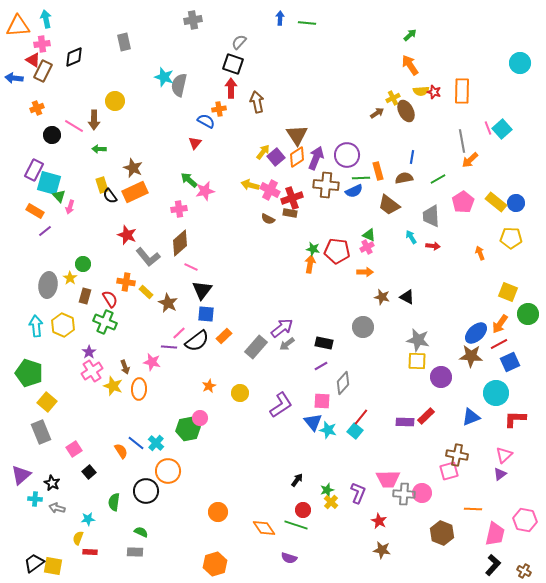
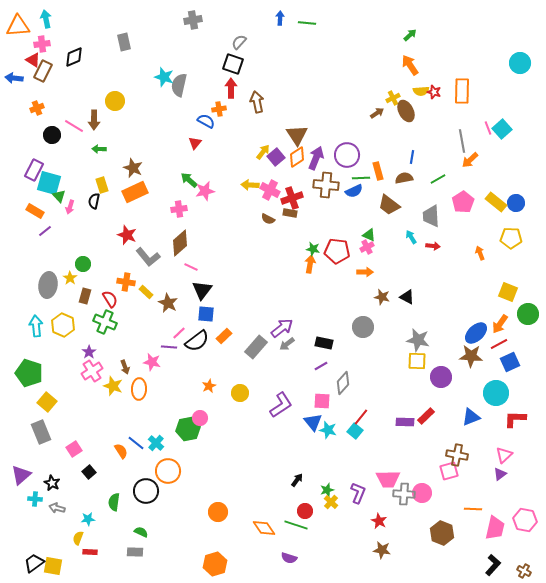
yellow arrow at (250, 185): rotated 12 degrees counterclockwise
black semicircle at (110, 196): moved 16 px left, 5 px down; rotated 49 degrees clockwise
red circle at (303, 510): moved 2 px right, 1 px down
pink trapezoid at (495, 534): moved 6 px up
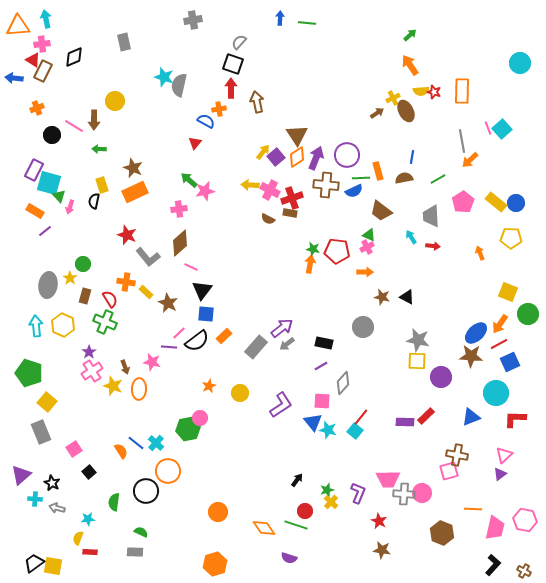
brown trapezoid at (389, 205): moved 8 px left, 6 px down
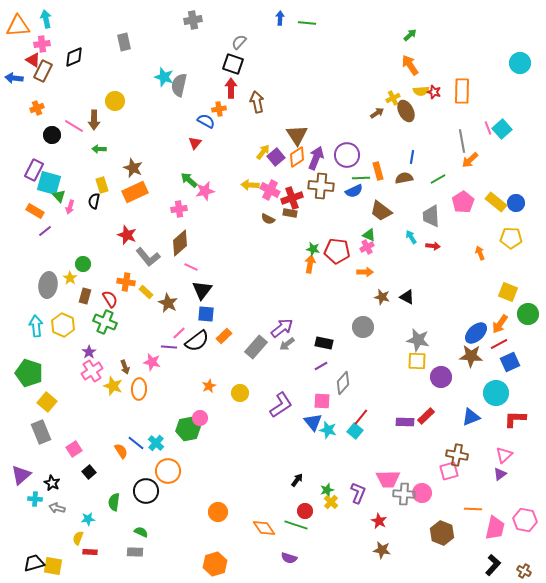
brown cross at (326, 185): moved 5 px left, 1 px down
black trapezoid at (34, 563): rotated 20 degrees clockwise
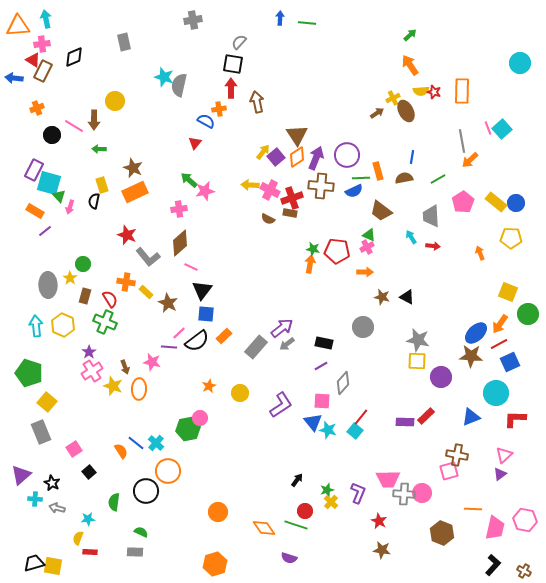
black square at (233, 64): rotated 10 degrees counterclockwise
gray ellipse at (48, 285): rotated 10 degrees counterclockwise
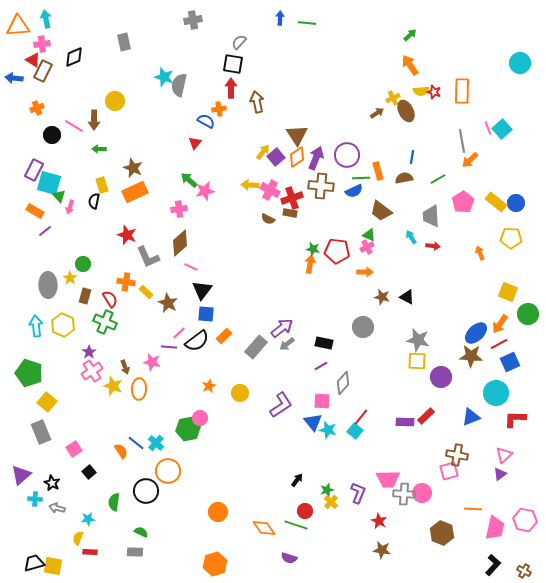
gray L-shape at (148, 257): rotated 15 degrees clockwise
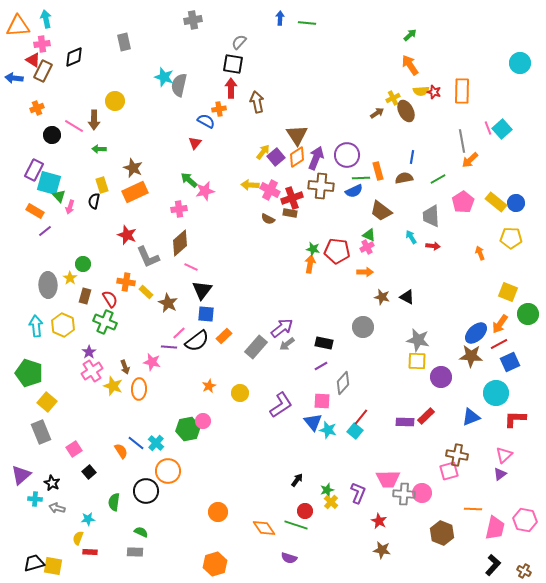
pink circle at (200, 418): moved 3 px right, 3 px down
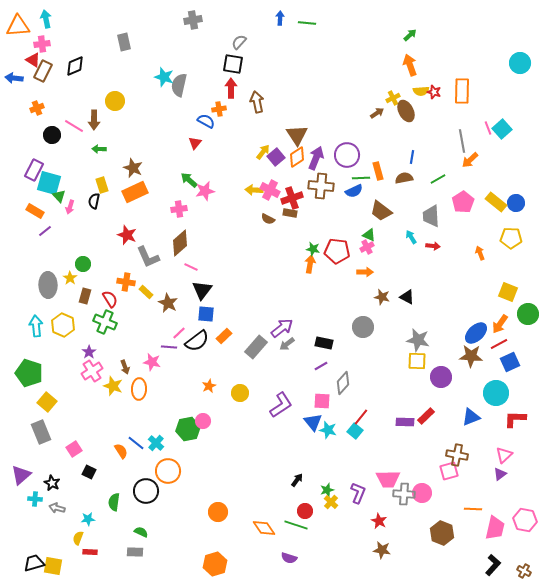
black diamond at (74, 57): moved 1 px right, 9 px down
orange arrow at (410, 65): rotated 15 degrees clockwise
yellow arrow at (250, 185): moved 4 px right, 5 px down
black square at (89, 472): rotated 24 degrees counterclockwise
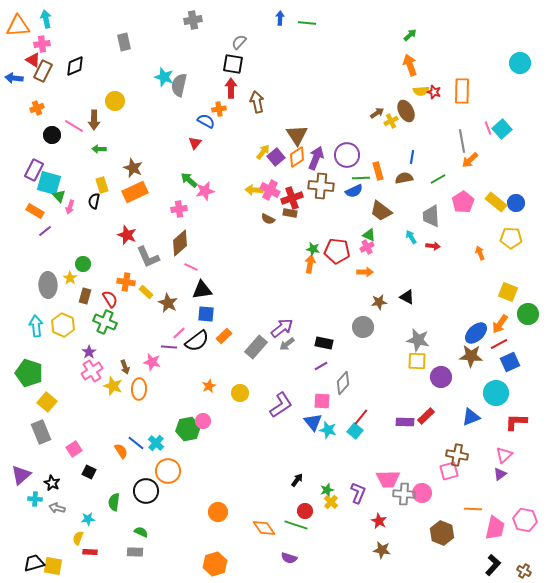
yellow cross at (393, 98): moved 2 px left, 23 px down
black triangle at (202, 290): rotated 45 degrees clockwise
brown star at (382, 297): moved 3 px left, 5 px down; rotated 21 degrees counterclockwise
red L-shape at (515, 419): moved 1 px right, 3 px down
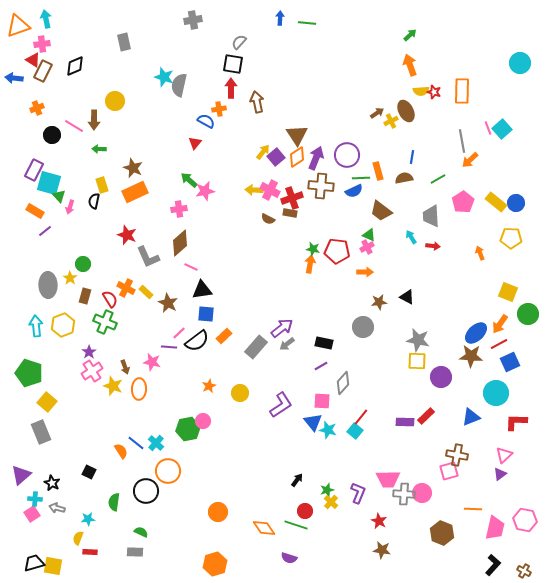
orange triangle at (18, 26): rotated 15 degrees counterclockwise
orange cross at (126, 282): moved 6 px down; rotated 18 degrees clockwise
yellow hexagon at (63, 325): rotated 15 degrees clockwise
pink square at (74, 449): moved 42 px left, 65 px down
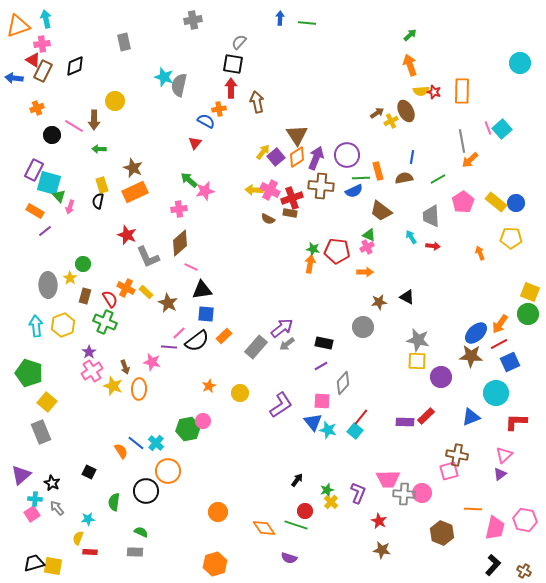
black semicircle at (94, 201): moved 4 px right
yellow square at (508, 292): moved 22 px right
gray arrow at (57, 508): rotated 35 degrees clockwise
